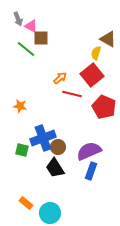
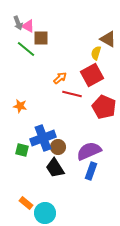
gray arrow: moved 4 px down
pink triangle: moved 3 px left
red square: rotated 10 degrees clockwise
cyan circle: moved 5 px left
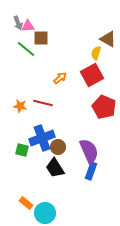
pink triangle: rotated 32 degrees counterclockwise
red line: moved 29 px left, 9 px down
blue cross: moved 1 px left
purple semicircle: rotated 90 degrees clockwise
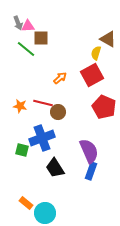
brown circle: moved 35 px up
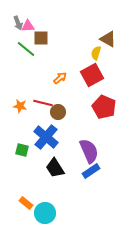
blue cross: moved 4 px right, 1 px up; rotated 30 degrees counterclockwise
blue rectangle: rotated 36 degrees clockwise
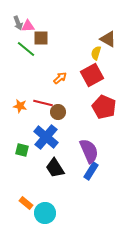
blue rectangle: rotated 24 degrees counterclockwise
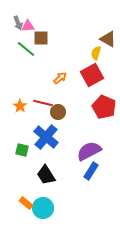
orange star: rotated 24 degrees clockwise
purple semicircle: rotated 95 degrees counterclockwise
black trapezoid: moved 9 px left, 7 px down
cyan circle: moved 2 px left, 5 px up
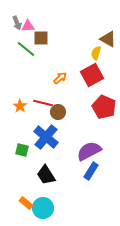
gray arrow: moved 1 px left
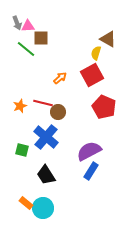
orange star: rotated 16 degrees clockwise
